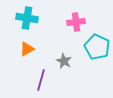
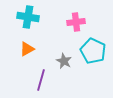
cyan cross: moved 1 px right, 1 px up
cyan pentagon: moved 4 px left, 4 px down
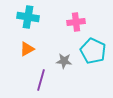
gray star: rotated 21 degrees counterclockwise
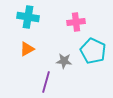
purple line: moved 5 px right, 2 px down
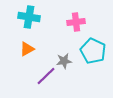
cyan cross: moved 1 px right
gray star: rotated 14 degrees counterclockwise
purple line: moved 6 px up; rotated 30 degrees clockwise
